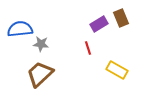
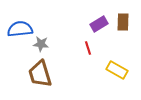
brown rectangle: moved 2 px right, 4 px down; rotated 24 degrees clockwise
brown trapezoid: rotated 64 degrees counterclockwise
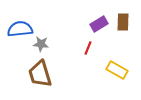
red line: rotated 40 degrees clockwise
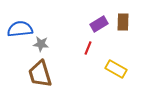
yellow rectangle: moved 1 px left, 1 px up
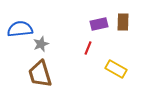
purple rectangle: rotated 18 degrees clockwise
gray star: rotated 28 degrees counterclockwise
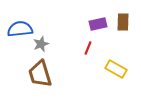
purple rectangle: moved 1 px left
